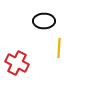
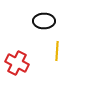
yellow line: moved 2 px left, 3 px down
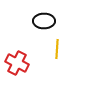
yellow line: moved 2 px up
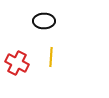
yellow line: moved 6 px left, 8 px down
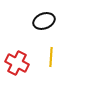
black ellipse: rotated 20 degrees counterclockwise
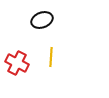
black ellipse: moved 2 px left, 1 px up
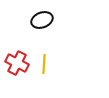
yellow line: moved 7 px left, 7 px down
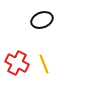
yellow line: rotated 24 degrees counterclockwise
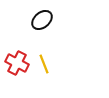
black ellipse: rotated 20 degrees counterclockwise
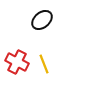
red cross: moved 1 px up
